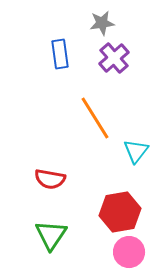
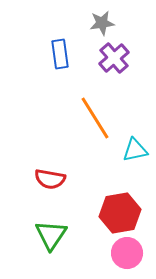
cyan triangle: moved 1 px left, 1 px up; rotated 40 degrees clockwise
red hexagon: moved 1 px down
pink circle: moved 2 px left, 1 px down
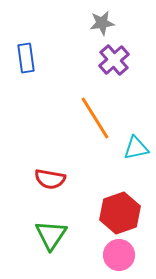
blue rectangle: moved 34 px left, 4 px down
purple cross: moved 2 px down
cyan triangle: moved 1 px right, 2 px up
red hexagon: rotated 9 degrees counterclockwise
pink circle: moved 8 px left, 2 px down
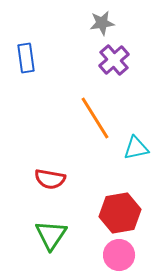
red hexagon: rotated 9 degrees clockwise
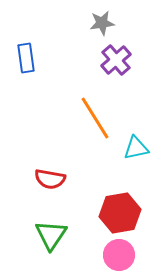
purple cross: moved 2 px right
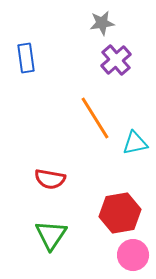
cyan triangle: moved 1 px left, 5 px up
pink circle: moved 14 px right
